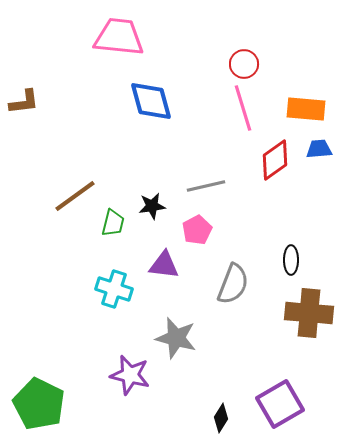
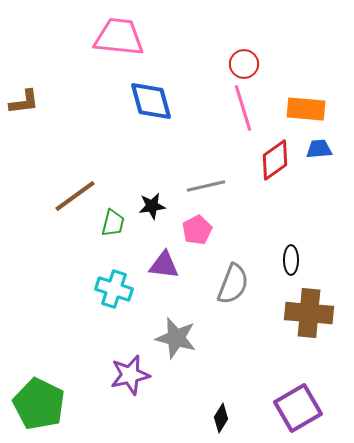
purple star: rotated 27 degrees counterclockwise
purple square: moved 18 px right, 4 px down
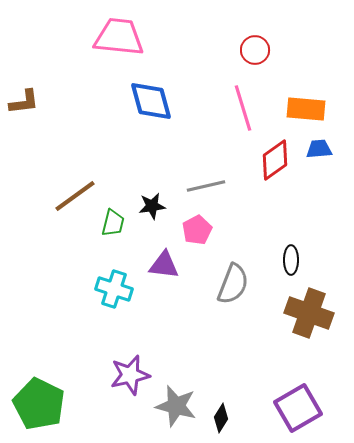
red circle: moved 11 px right, 14 px up
brown cross: rotated 15 degrees clockwise
gray star: moved 68 px down
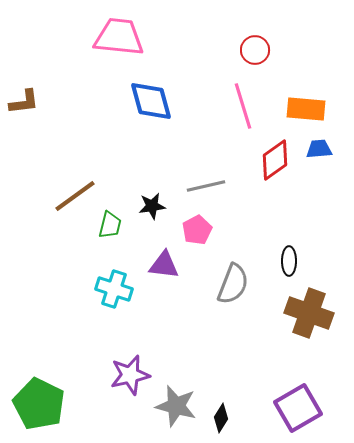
pink line: moved 2 px up
green trapezoid: moved 3 px left, 2 px down
black ellipse: moved 2 px left, 1 px down
